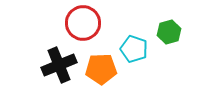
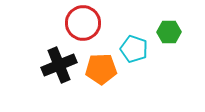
green hexagon: rotated 15 degrees clockwise
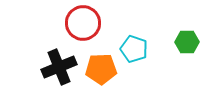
green hexagon: moved 18 px right, 10 px down
black cross: moved 2 px down
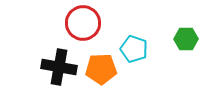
green hexagon: moved 1 px left, 3 px up
black cross: rotated 32 degrees clockwise
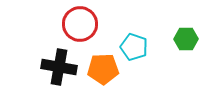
red circle: moved 3 px left, 1 px down
cyan pentagon: moved 2 px up
orange pentagon: moved 2 px right
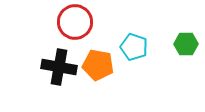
red circle: moved 5 px left, 2 px up
green hexagon: moved 5 px down
orange pentagon: moved 5 px left, 4 px up; rotated 12 degrees clockwise
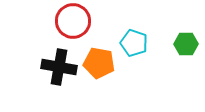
red circle: moved 2 px left, 1 px up
cyan pentagon: moved 4 px up
orange pentagon: moved 1 px right, 2 px up
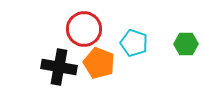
red circle: moved 11 px right, 8 px down
orange pentagon: rotated 12 degrees clockwise
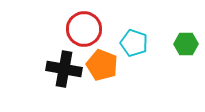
orange pentagon: moved 3 px right, 2 px down
black cross: moved 5 px right, 2 px down
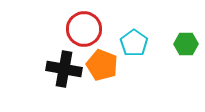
cyan pentagon: rotated 16 degrees clockwise
